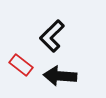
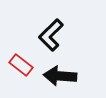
black L-shape: moved 1 px left, 1 px up
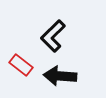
black L-shape: moved 2 px right, 1 px down
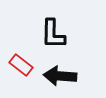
black L-shape: moved 2 px up; rotated 44 degrees counterclockwise
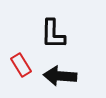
red rectangle: rotated 20 degrees clockwise
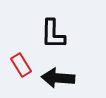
black arrow: moved 2 px left, 2 px down
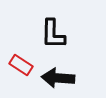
red rectangle: rotated 25 degrees counterclockwise
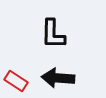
red rectangle: moved 5 px left, 16 px down
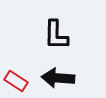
black L-shape: moved 3 px right, 1 px down
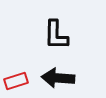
red rectangle: rotated 50 degrees counterclockwise
